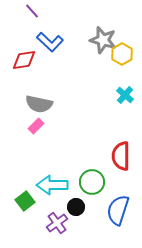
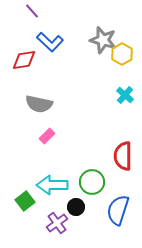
pink rectangle: moved 11 px right, 10 px down
red semicircle: moved 2 px right
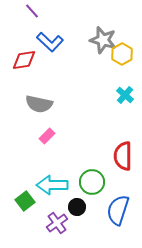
black circle: moved 1 px right
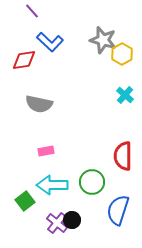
pink rectangle: moved 1 px left, 15 px down; rotated 35 degrees clockwise
black circle: moved 5 px left, 13 px down
purple cross: rotated 15 degrees counterclockwise
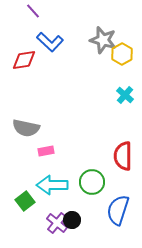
purple line: moved 1 px right
gray semicircle: moved 13 px left, 24 px down
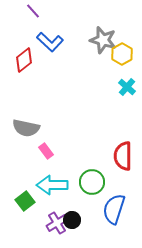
red diamond: rotated 30 degrees counterclockwise
cyan cross: moved 2 px right, 8 px up
pink rectangle: rotated 63 degrees clockwise
blue semicircle: moved 4 px left, 1 px up
purple cross: rotated 20 degrees clockwise
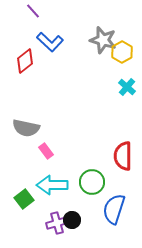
yellow hexagon: moved 2 px up
red diamond: moved 1 px right, 1 px down
green square: moved 1 px left, 2 px up
purple cross: rotated 15 degrees clockwise
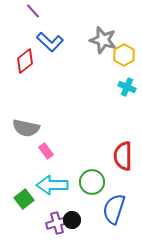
yellow hexagon: moved 2 px right, 3 px down
cyan cross: rotated 18 degrees counterclockwise
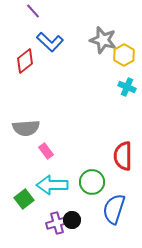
gray semicircle: rotated 16 degrees counterclockwise
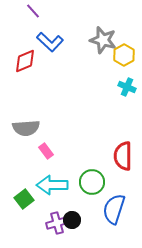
red diamond: rotated 15 degrees clockwise
